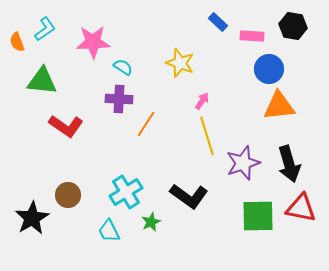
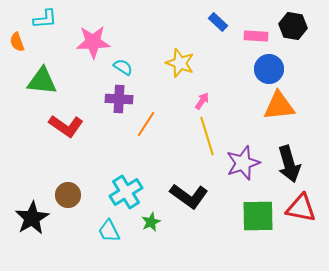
cyan L-shape: moved 10 px up; rotated 30 degrees clockwise
pink rectangle: moved 4 px right
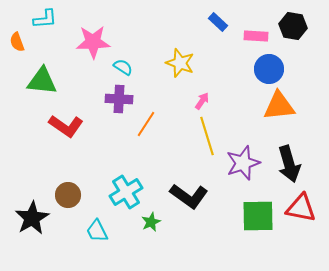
cyan trapezoid: moved 12 px left
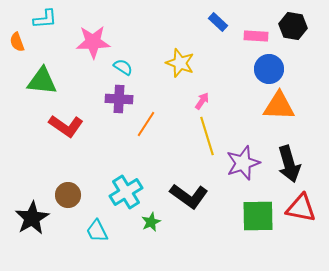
orange triangle: rotated 8 degrees clockwise
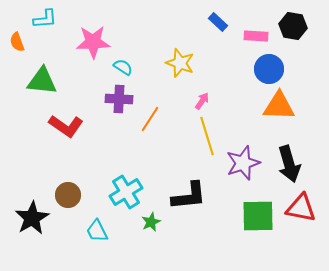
orange line: moved 4 px right, 5 px up
black L-shape: rotated 42 degrees counterclockwise
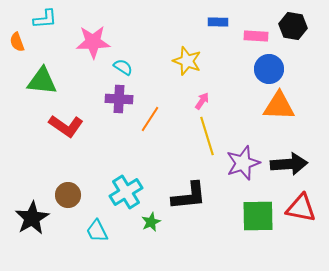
blue rectangle: rotated 42 degrees counterclockwise
yellow star: moved 7 px right, 2 px up
black arrow: rotated 78 degrees counterclockwise
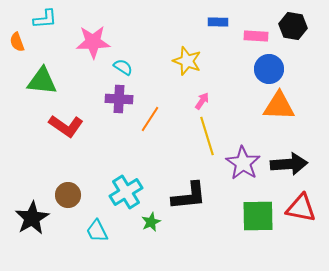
purple star: rotated 20 degrees counterclockwise
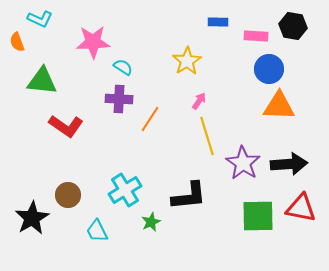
cyan L-shape: moved 5 px left; rotated 30 degrees clockwise
yellow star: rotated 20 degrees clockwise
pink arrow: moved 3 px left
cyan cross: moved 1 px left, 2 px up
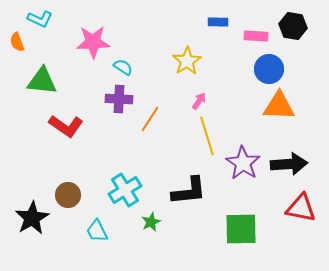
black L-shape: moved 5 px up
green square: moved 17 px left, 13 px down
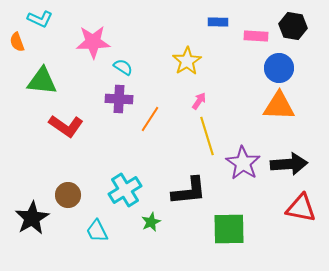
blue circle: moved 10 px right, 1 px up
green square: moved 12 px left
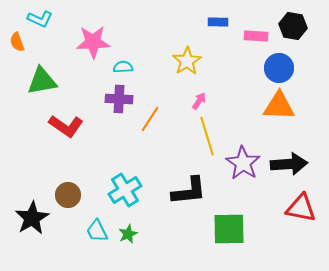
cyan semicircle: rotated 36 degrees counterclockwise
green triangle: rotated 16 degrees counterclockwise
green star: moved 23 px left, 12 px down
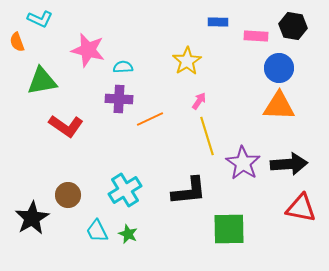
pink star: moved 5 px left, 8 px down; rotated 16 degrees clockwise
orange line: rotated 32 degrees clockwise
green star: rotated 24 degrees counterclockwise
